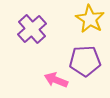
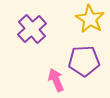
purple pentagon: moved 1 px left
pink arrow: rotated 45 degrees clockwise
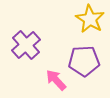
purple cross: moved 6 px left, 16 px down
pink arrow: rotated 20 degrees counterclockwise
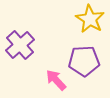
purple cross: moved 6 px left
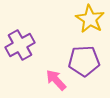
purple cross: rotated 12 degrees clockwise
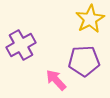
yellow star: rotated 12 degrees clockwise
purple cross: moved 1 px right
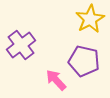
purple cross: rotated 8 degrees counterclockwise
purple pentagon: rotated 16 degrees clockwise
